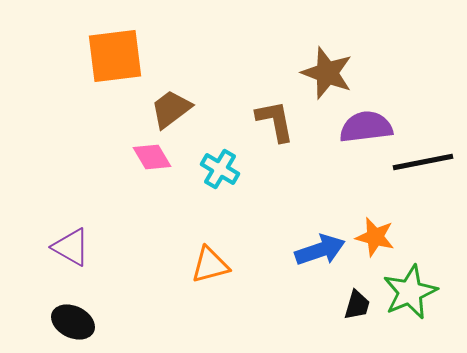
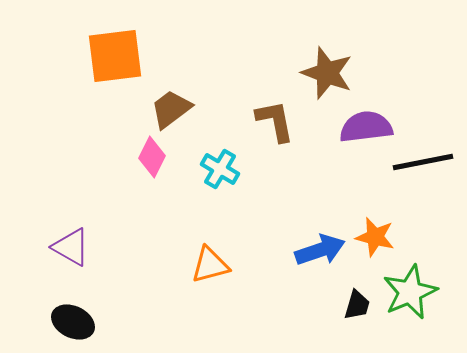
pink diamond: rotated 57 degrees clockwise
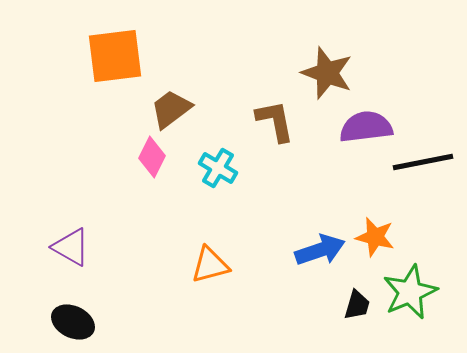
cyan cross: moved 2 px left, 1 px up
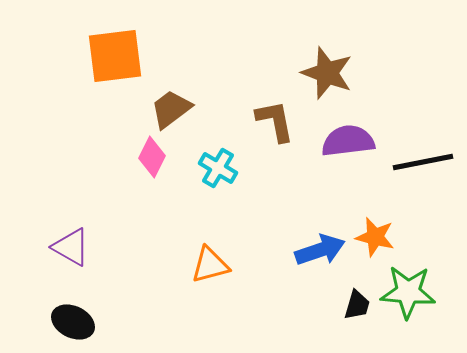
purple semicircle: moved 18 px left, 14 px down
green star: moved 2 px left; rotated 28 degrees clockwise
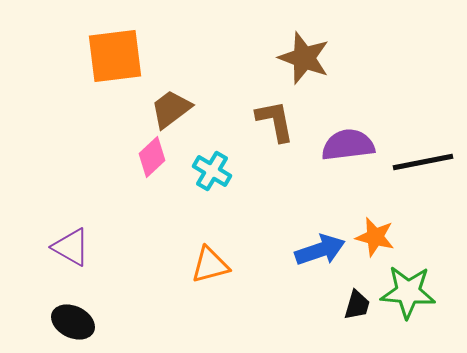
brown star: moved 23 px left, 15 px up
purple semicircle: moved 4 px down
pink diamond: rotated 21 degrees clockwise
cyan cross: moved 6 px left, 3 px down
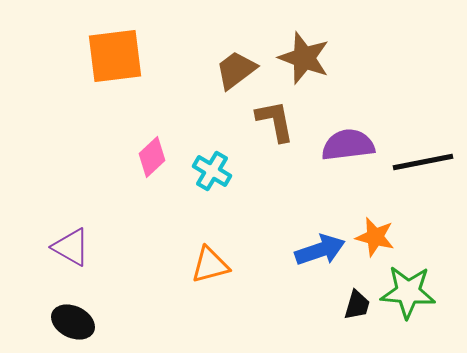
brown trapezoid: moved 65 px right, 39 px up
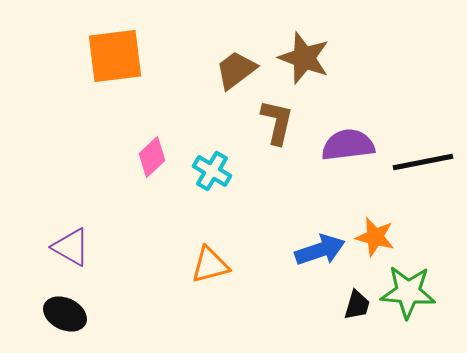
brown L-shape: moved 2 px right, 1 px down; rotated 24 degrees clockwise
black ellipse: moved 8 px left, 8 px up
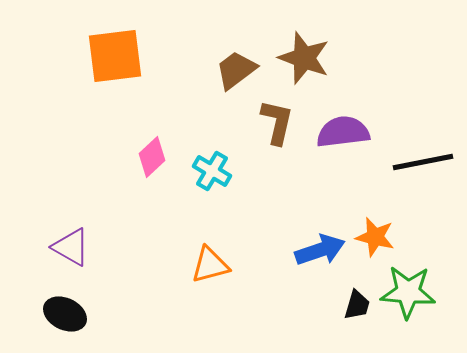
purple semicircle: moved 5 px left, 13 px up
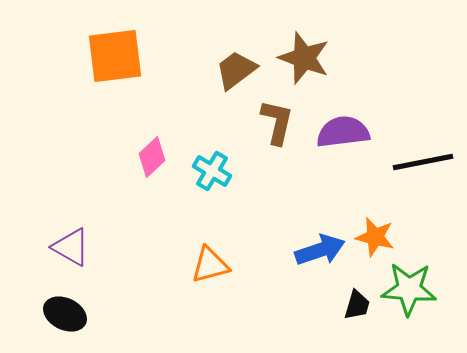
green star: moved 1 px right, 3 px up
